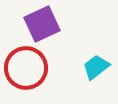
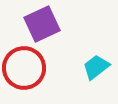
red circle: moved 2 px left
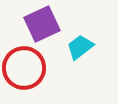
cyan trapezoid: moved 16 px left, 20 px up
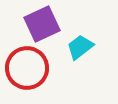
red circle: moved 3 px right
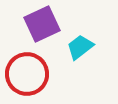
red circle: moved 6 px down
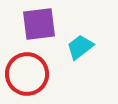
purple square: moved 3 px left; rotated 18 degrees clockwise
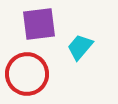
cyan trapezoid: rotated 12 degrees counterclockwise
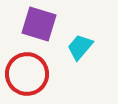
purple square: rotated 24 degrees clockwise
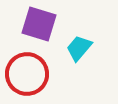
cyan trapezoid: moved 1 px left, 1 px down
